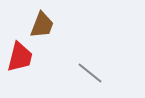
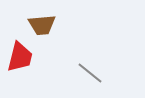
brown trapezoid: rotated 64 degrees clockwise
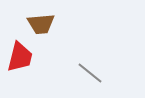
brown trapezoid: moved 1 px left, 1 px up
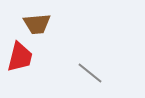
brown trapezoid: moved 4 px left
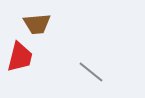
gray line: moved 1 px right, 1 px up
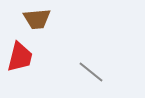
brown trapezoid: moved 5 px up
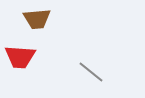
red trapezoid: rotated 80 degrees clockwise
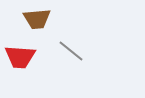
gray line: moved 20 px left, 21 px up
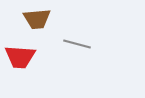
gray line: moved 6 px right, 7 px up; rotated 24 degrees counterclockwise
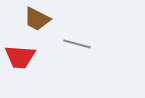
brown trapezoid: rotated 32 degrees clockwise
